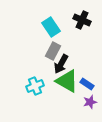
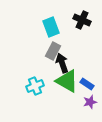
cyan rectangle: rotated 12 degrees clockwise
black arrow: moved 1 px right, 1 px up; rotated 132 degrees clockwise
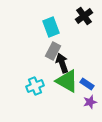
black cross: moved 2 px right, 4 px up; rotated 30 degrees clockwise
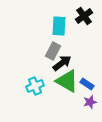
cyan rectangle: moved 8 px right, 1 px up; rotated 24 degrees clockwise
black arrow: rotated 72 degrees clockwise
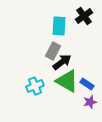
black arrow: moved 1 px up
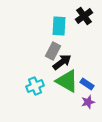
purple star: moved 2 px left
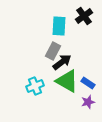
blue rectangle: moved 1 px right, 1 px up
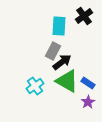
cyan cross: rotated 12 degrees counterclockwise
purple star: rotated 16 degrees counterclockwise
